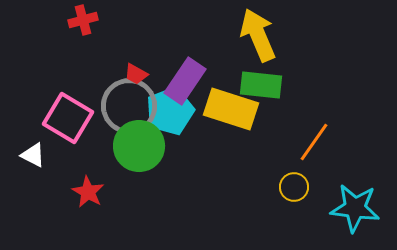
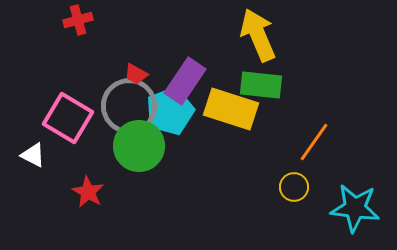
red cross: moved 5 px left
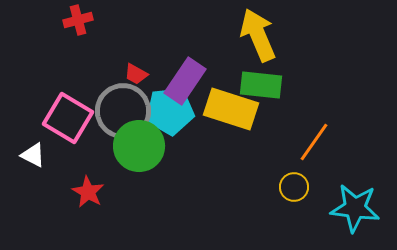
gray circle: moved 6 px left, 5 px down
cyan pentagon: rotated 15 degrees clockwise
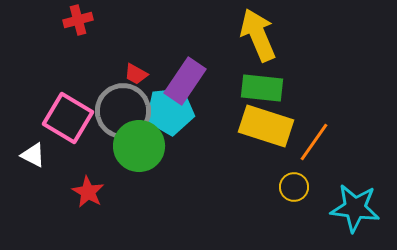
green rectangle: moved 1 px right, 3 px down
yellow rectangle: moved 35 px right, 17 px down
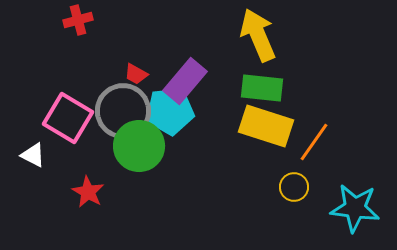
purple rectangle: rotated 6 degrees clockwise
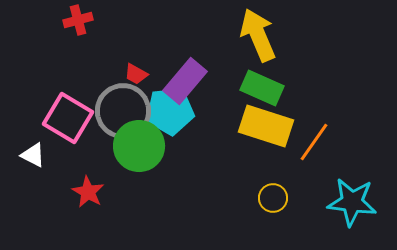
green rectangle: rotated 18 degrees clockwise
yellow circle: moved 21 px left, 11 px down
cyan star: moved 3 px left, 6 px up
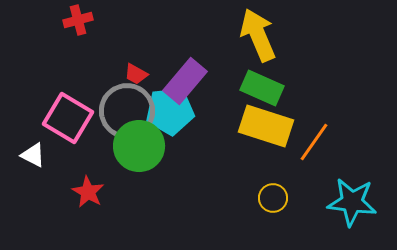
gray circle: moved 4 px right
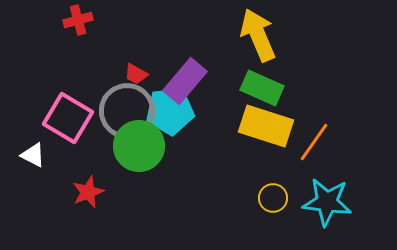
red star: rotated 20 degrees clockwise
cyan star: moved 25 px left
